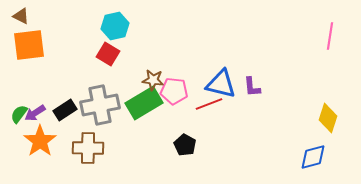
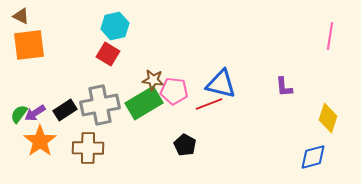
purple L-shape: moved 32 px right
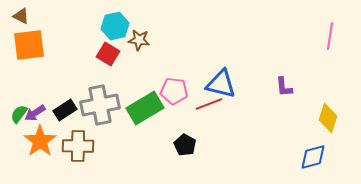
brown star: moved 14 px left, 40 px up
green rectangle: moved 1 px right, 5 px down
brown cross: moved 10 px left, 2 px up
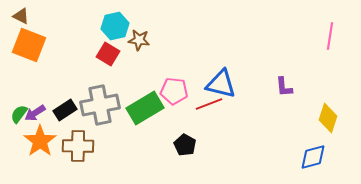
orange square: rotated 28 degrees clockwise
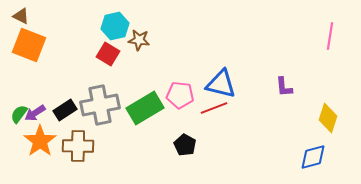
pink pentagon: moved 6 px right, 4 px down
red line: moved 5 px right, 4 px down
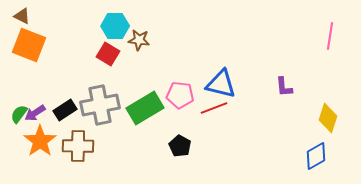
brown triangle: moved 1 px right
cyan hexagon: rotated 12 degrees clockwise
black pentagon: moved 5 px left, 1 px down
blue diamond: moved 3 px right, 1 px up; rotated 16 degrees counterclockwise
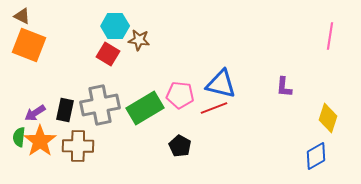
purple L-shape: rotated 10 degrees clockwise
black rectangle: rotated 45 degrees counterclockwise
green semicircle: moved 23 px down; rotated 30 degrees counterclockwise
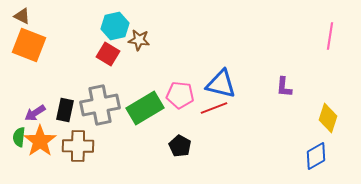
cyan hexagon: rotated 12 degrees counterclockwise
